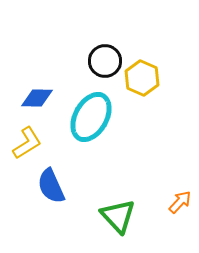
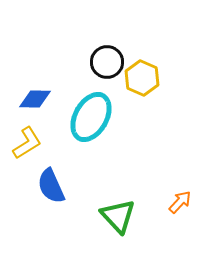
black circle: moved 2 px right, 1 px down
blue diamond: moved 2 px left, 1 px down
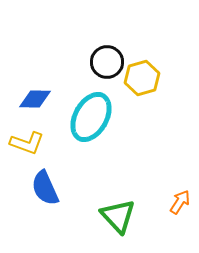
yellow hexagon: rotated 20 degrees clockwise
yellow L-shape: rotated 52 degrees clockwise
blue semicircle: moved 6 px left, 2 px down
orange arrow: rotated 10 degrees counterclockwise
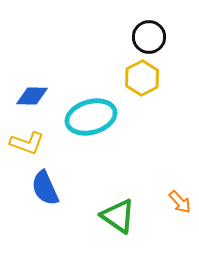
black circle: moved 42 px right, 25 px up
yellow hexagon: rotated 12 degrees counterclockwise
blue diamond: moved 3 px left, 3 px up
cyan ellipse: rotated 45 degrees clockwise
orange arrow: rotated 105 degrees clockwise
green triangle: rotated 12 degrees counterclockwise
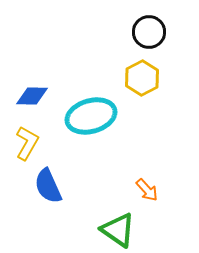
black circle: moved 5 px up
cyan ellipse: moved 1 px up
yellow L-shape: rotated 80 degrees counterclockwise
blue semicircle: moved 3 px right, 2 px up
orange arrow: moved 33 px left, 12 px up
green triangle: moved 14 px down
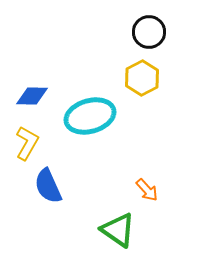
cyan ellipse: moved 1 px left
